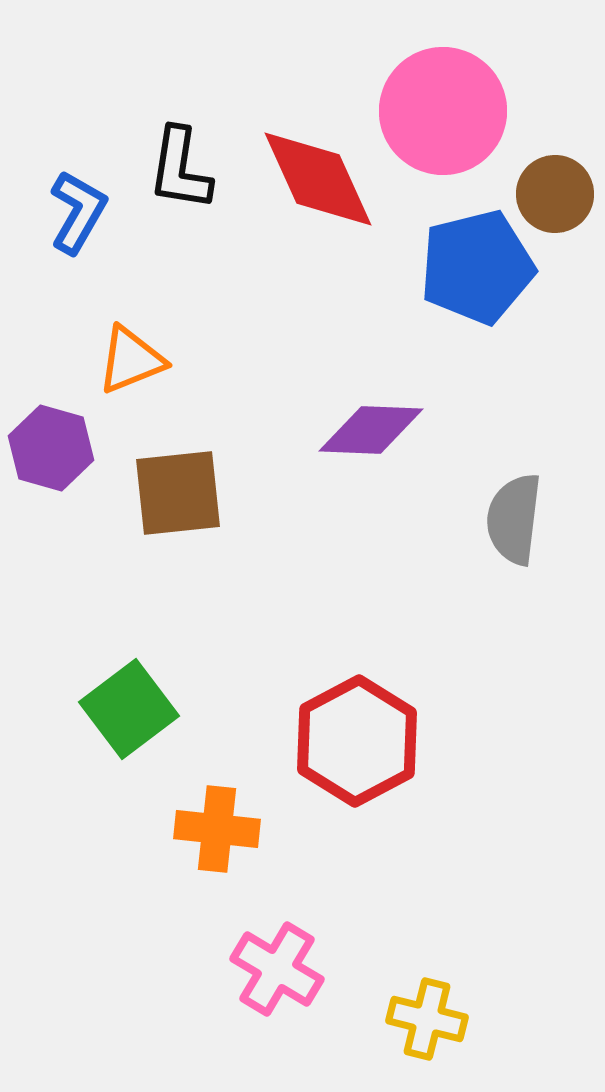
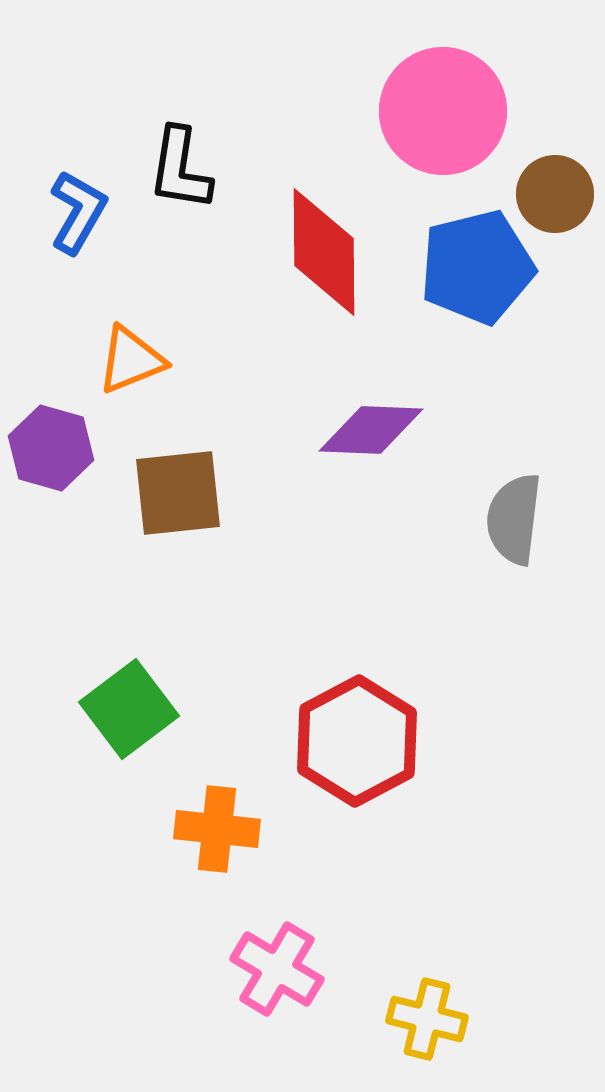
red diamond: moved 6 px right, 73 px down; rotated 24 degrees clockwise
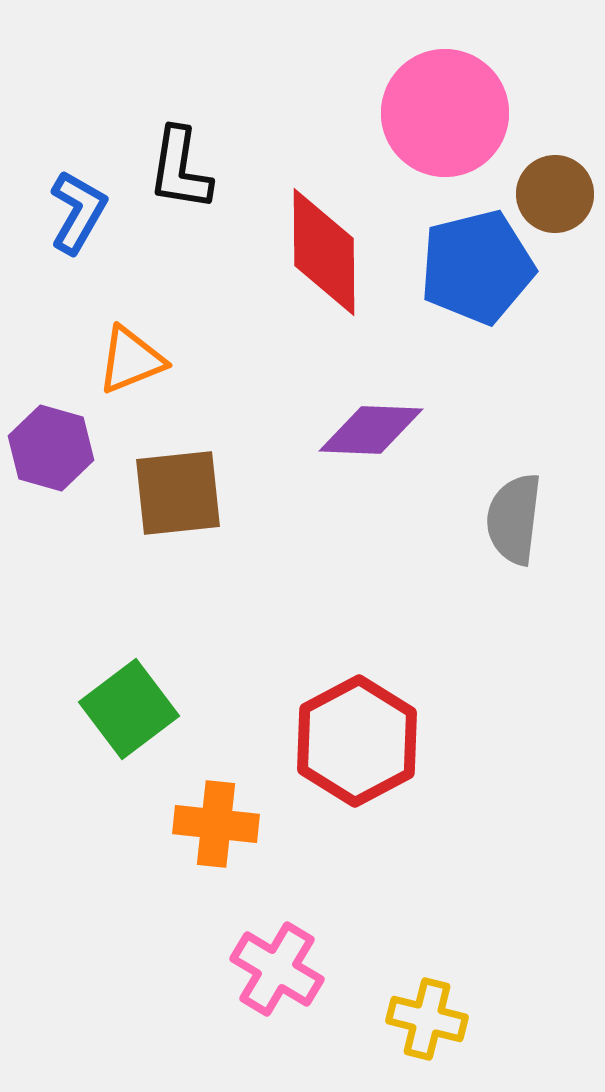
pink circle: moved 2 px right, 2 px down
orange cross: moved 1 px left, 5 px up
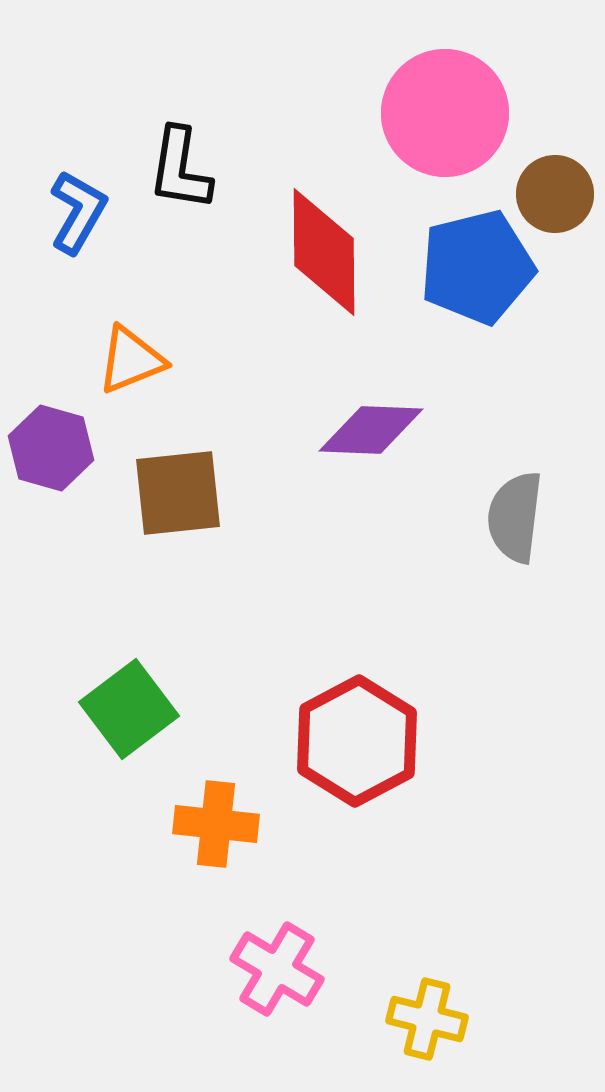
gray semicircle: moved 1 px right, 2 px up
